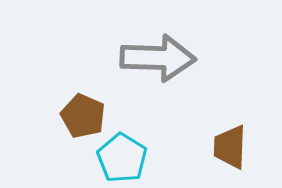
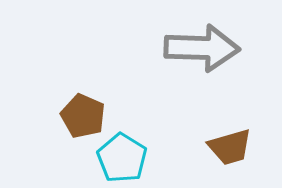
gray arrow: moved 44 px right, 10 px up
brown trapezoid: rotated 108 degrees counterclockwise
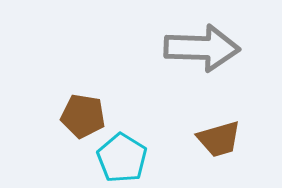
brown pentagon: rotated 15 degrees counterclockwise
brown trapezoid: moved 11 px left, 8 px up
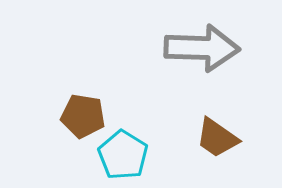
brown trapezoid: moved 2 px left, 1 px up; rotated 51 degrees clockwise
cyan pentagon: moved 1 px right, 3 px up
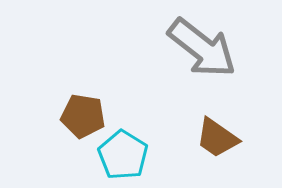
gray arrow: rotated 36 degrees clockwise
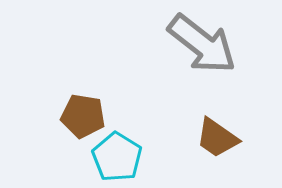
gray arrow: moved 4 px up
cyan pentagon: moved 6 px left, 2 px down
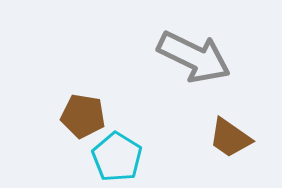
gray arrow: moved 8 px left, 13 px down; rotated 12 degrees counterclockwise
brown trapezoid: moved 13 px right
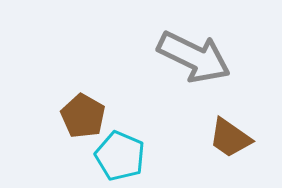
brown pentagon: rotated 21 degrees clockwise
cyan pentagon: moved 3 px right, 1 px up; rotated 9 degrees counterclockwise
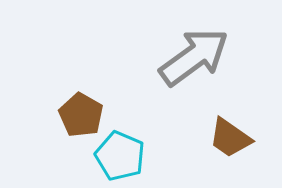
gray arrow: rotated 62 degrees counterclockwise
brown pentagon: moved 2 px left, 1 px up
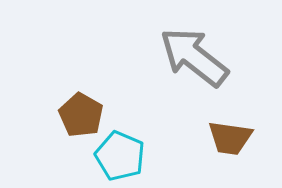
gray arrow: rotated 106 degrees counterclockwise
brown trapezoid: rotated 27 degrees counterclockwise
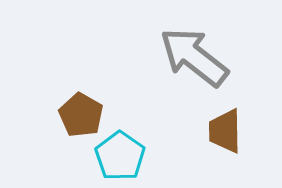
brown trapezoid: moved 5 px left, 7 px up; rotated 81 degrees clockwise
cyan pentagon: rotated 12 degrees clockwise
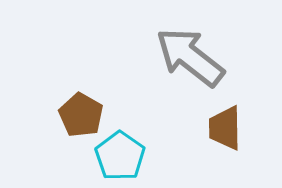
gray arrow: moved 4 px left
brown trapezoid: moved 3 px up
